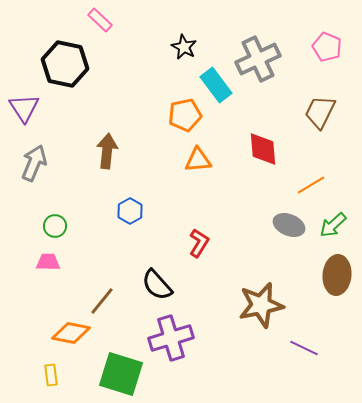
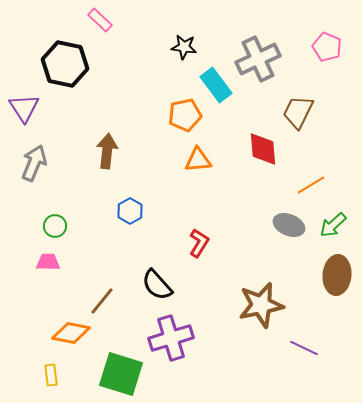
black star: rotated 20 degrees counterclockwise
brown trapezoid: moved 22 px left
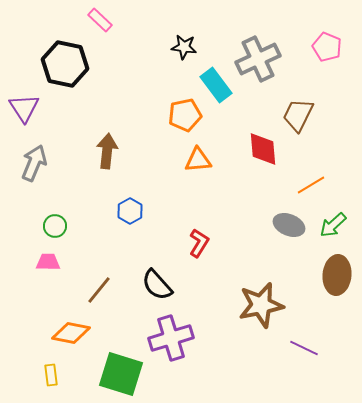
brown trapezoid: moved 3 px down
brown line: moved 3 px left, 11 px up
